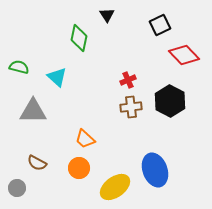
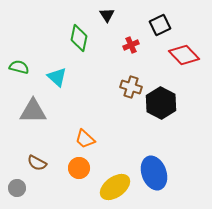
red cross: moved 3 px right, 35 px up
black hexagon: moved 9 px left, 2 px down
brown cross: moved 20 px up; rotated 25 degrees clockwise
blue ellipse: moved 1 px left, 3 px down
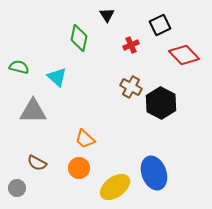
brown cross: rotated 10 degrees clockwise
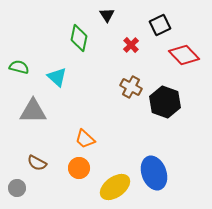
red cross: rotated 21 degrees counterclockwise
black hexagon: moved 4 px right, 1 px up; rotated 8 degrees counterclockwise
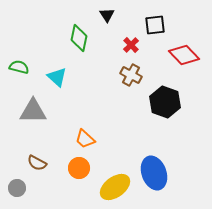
black square: moved 5 px left; rotated 20 degrees clockwise
brown cross: moved 12 px up
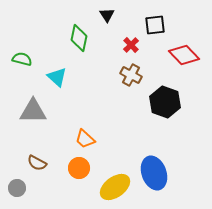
green semicircle: moved 3 px right, 8 px up
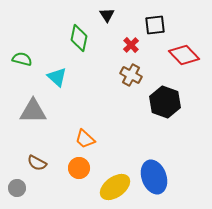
blue ellipse: moved 4 px down
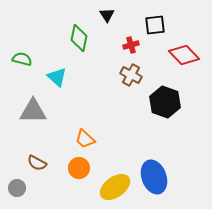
red cross: rotated 28 degrees clockwise
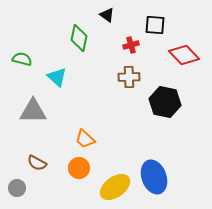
black triangle: rotated 21 degrees counterclockwise
black square: rotated 10 degrees clockwise
brown cross: moved 2 px left, 2 px down; rotated 30 degrees counterclockwise
black hexagon: rotated 8 degrees counterclockwise
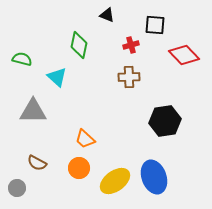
black triangle: rotated 14 degrees counterclockwise
green diamond: moved 7 px down
black hexagon: moved 19 px down; rotated 20 degrees counterclockwise
yellow ellipse: moved 6 px up
